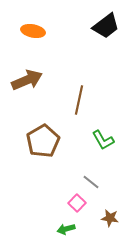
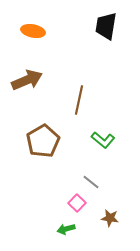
black trapezoid: rotated 136 degrees clockwise
green L-shape: rotated 20 degrees counterclockwise
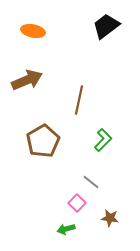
black trapezoid: rotated 44 degrees clockwise
green L-shape: rotated 85 degrees counterclockwise
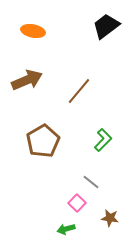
brown line: moved 9 px up; rotated 28 degrees clockwise
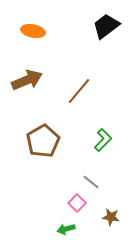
brown star: moved 1 px right, 1 px up
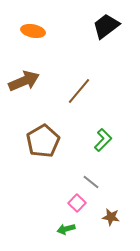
brown arrow: moved 3 px left, 1 px down
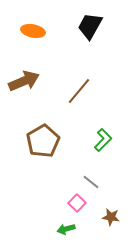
black trapezoid: moved 16 px left; rotated 24 degrees counterclockwise
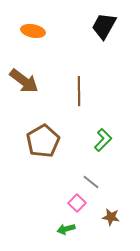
black trapezoid: moved 14 px right
brown arrow: rotated 60 degrees clockwise
brown line: rotated 40 degrees counterclockwise
